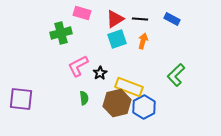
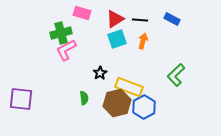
black line: moved 1 px down
pink L-shape: moved 12 px left, 16 px up
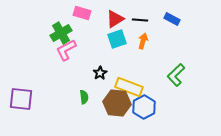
green cross: rotated 15 degrees counterclockwise
green semicircle: moved 1 px up
brown hexagon: rotated 20 degrees clockwise
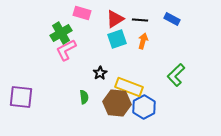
purple square: moved 2 px up
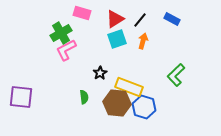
black line: rotated 56 degrees counterclockwise
blue hexagon: rotated 15 degrees counterclockwise
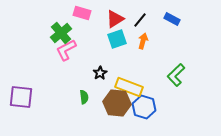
green cross: rotated 10 degrees counterclockwise
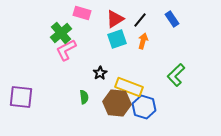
blue rectangle: rotated 28 degrees clockwise
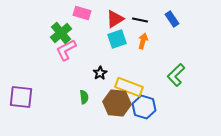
black line: rotated 63 degrees clockwise
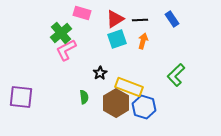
black line: rotated 14 degrees counterclockwise
brown hexagon: moved 1 px left; rotated 24 degrees clockwise
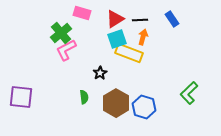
orange arrow: moved 4 px up
green L-shape: moved 13 px right, 18 px down
yellow rectangle: moved 34 px up
